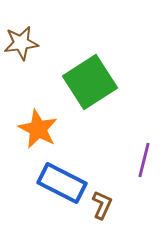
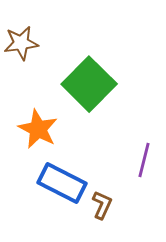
green square: moved 1 px left, 2 px down; rotated 12 degrees counterclockwise
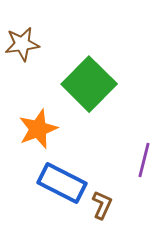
brown star: moved 1 px right, 1 px down
orange star: rotated 24 degrees clockwise
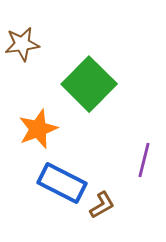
brown L-shape: rotated 36 degrees clockwise
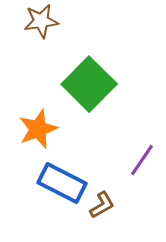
brown star: moved 19 px right, 23 px up
purple line: moved 2 px left; rotated 20 degrees clockwise
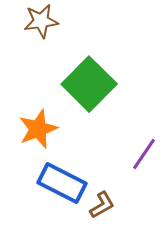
purple line: moved 2 px right, 6 px up
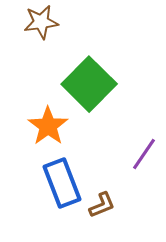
brown star: moved 1 px down
orange star: moved 10 px right, 3 px up; rotated 15 degrees counterclockwise
blue rectangle: rotated 42 degrees clockwise
brown L-shape: rotated 8 degrees clockwise
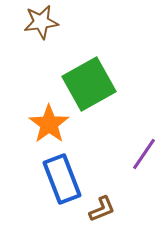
green square: rotated 16 degrees clockwise
orange star: moved 1 px right, 2 px up
blue rectangle: moved 4 px up
brown L-shape: moved 4 px down
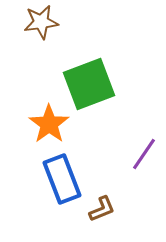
green square: rotated 8 degrees clockwise
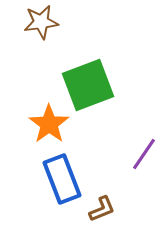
green square: moved 1 px left, 1 px down
